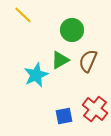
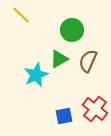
yellow line: moved 2 px left
green triangle: moved 1 px left, 1 px up
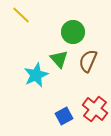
green circle: moved 1 px right, 2 px down
green triangle: rotated 42 degrees counterclockwise
blue square: rotated 18 degrees counterclockwise
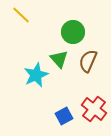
red cross: moved 1 px left
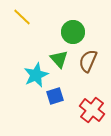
yellow line: moved 1 px right, 2 px down
red cross: moved 2 px left, 1 px down
blue square: moved 9 px left, 20 px up; rotated 12 degrees clockwise
